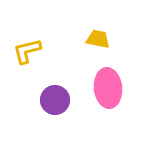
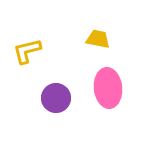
purple circle: moved 1 px right, 2 px up
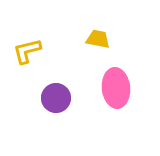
pink ellipse: moved 8 px right
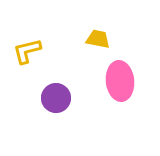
pink ellipse: moved 4 px right, 7 px up
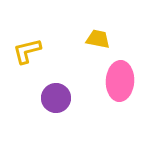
pink ellipse: rotated 9 degrees clockwise
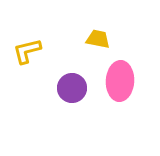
purple circle: moved 16 px right, 10 px up
